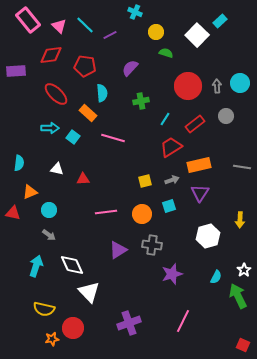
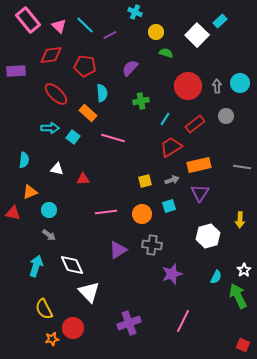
cyan semicircle at (19, 163): moved 5 px right, 3 px up
yellow semicircle at (44, 309): rotated 50 degrees clockwise
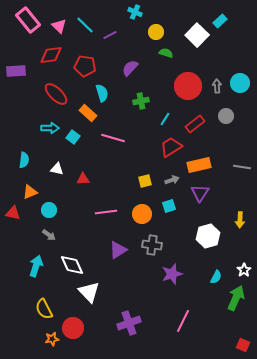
cyan semicircle at (102, 93): rotated 12 degrees counterclockwise
green arrow at (238, 296): moved 2 px left, 2 px down; rotated 50 degrees clockwise
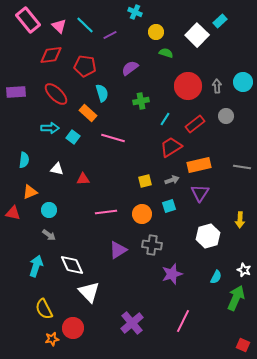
purple semicircle at (130, 68): rotated 12 degrees clockwise
purple rectangle at (16, 71): moved 21 px down
cyan circle at (240, 83): moved 3 px right, 1 px up
white star at (244, 270): rotated 16 degrees counterclockwise
purple cross at (129, 323): moved 3 px right; rotated 20 degrees counterclockwise
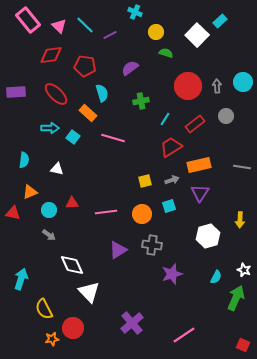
red triangle at (83, 179): moved 11 px left, 24 px down
cyan arrow at (36, 266): moved 15 px left, 13 px down
pink line at (183, 321): moved 1 px right, 14 px down; rotated 30 degrees clockwise
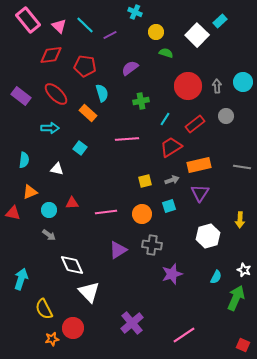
purple rectangle at (16, 92): moved 5 px right, 4 px down; rotated 42 degrees clockwise
cyan square at (73, 137): moved 7 px right, 11 px down
pink line at (113, 138): moved 14 px right, 1 px down; rotated 20 degrees counterclockwise
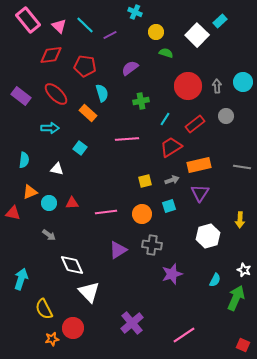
cyan circle at (49, 210): moved 7 px up
cyan semicircle at (216, 277): moved 1 px left, 3 px down
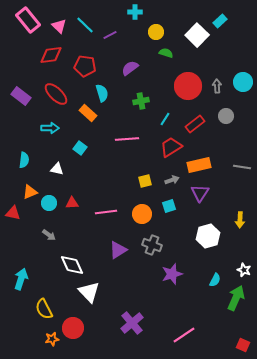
cyan cross at (135, 12): rotated 24 degrees counterclockwise
gray cross at (152, 245): rotated 12 degrees clockwise
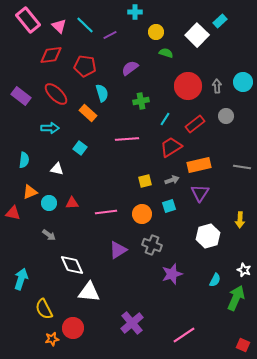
white triangle at (89, 292): rotated 40 degrees counterclockwise
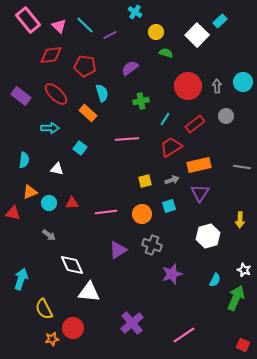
cyan cross at (135, 12): rotated 32 degrees clockwise
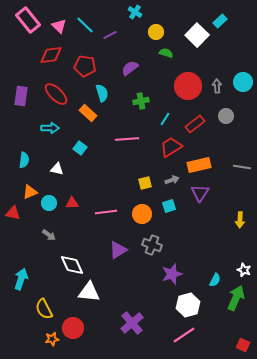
purple rectangle at (21, 96): rotated 60 degrees clockwise
yellow square at (145, 181): moved 2 px down
white hexagon at (208, 236): moved 20 px left, 69 px down
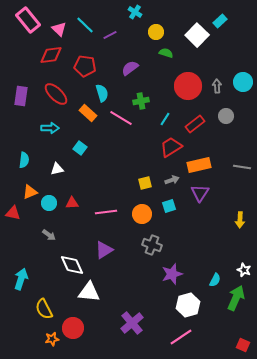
pink triangle at (59, 26): moved 3 px down
pink line at (127, 139): moved 6 px left, 21 px up; rotated 35 degrees clockwise
white triangle at (57, 169): rotated 24 degrees counterclockwise
purple triangle at (118, 250): moved 14 px left
pink line at (184, 335): moved 3 px left, 2 px down
